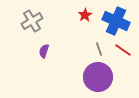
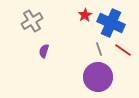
blue cross: moved 5 px left, 2 px down
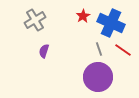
red star: moved 2 px left, 1 px down
gray cross: moved 3 px right, 1 px up
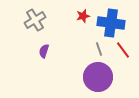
red star: rotated 16 degrees clockwise
blue cross: rotated 16 degrees counterclockwise
red line: rotated 18 degrees clockwise
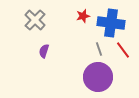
gray cross: rotated 15 degrees counterclockwise
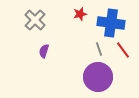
red star: moved 3 px left, 2 px up
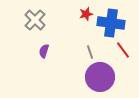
red star: moved 6 px right
gray line: moved 9 px left, 3 px down
purple circle: moved 2 px right
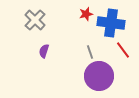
purple circle: moved 1 px left, 1 px up
